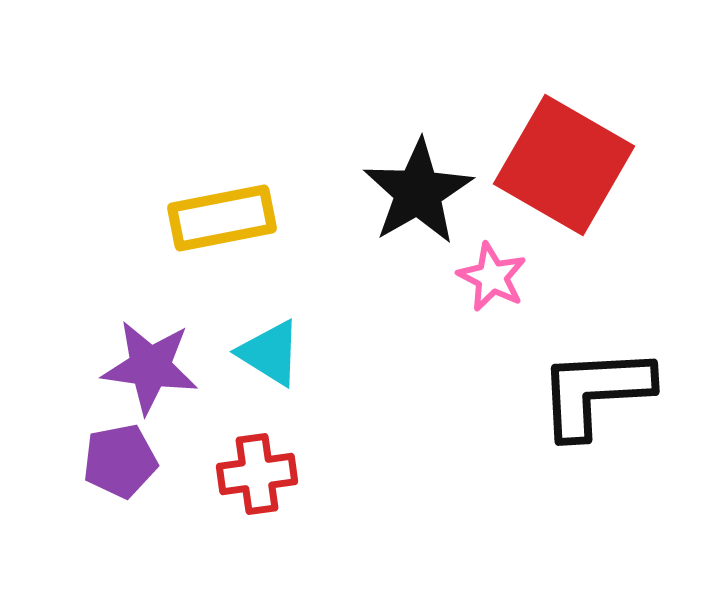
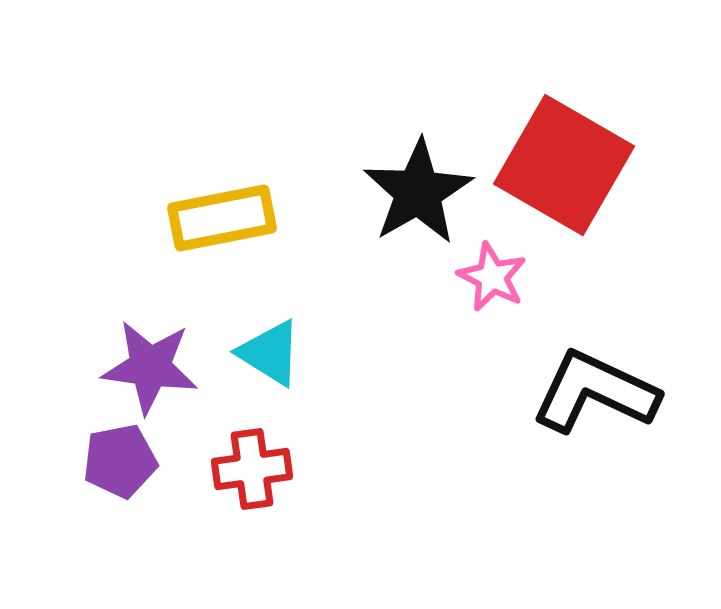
black L-shape: rotated 28 degrees clockwise
red cross: moved 5 px left, 5 px up
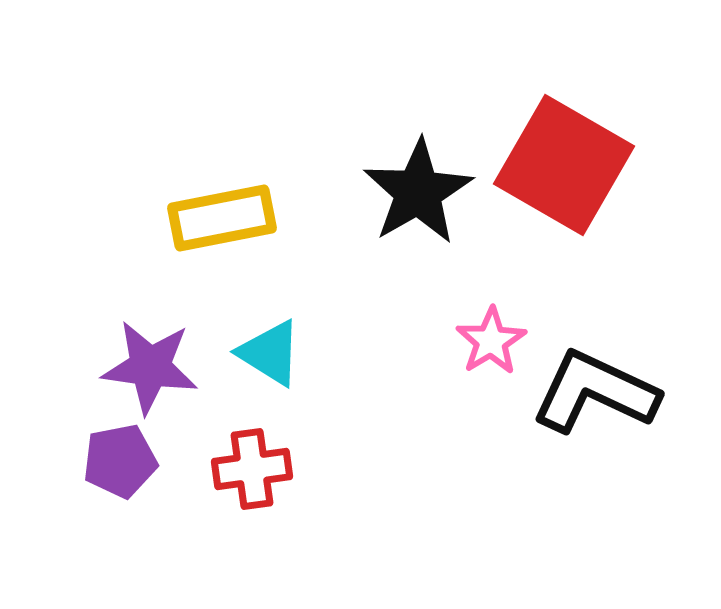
pink star: moved 1 px left, 64 px down; rotated 14 degrees clockwise
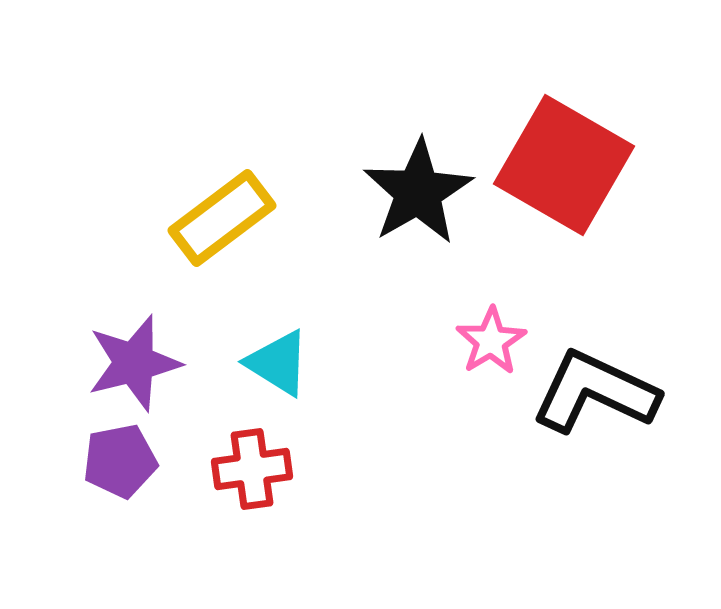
yellow rectangle: rotated 26 degrees counterclockwise
cyan triangle: moved 8 px right, 10 px down
purple star: moved 16 px left, 4 px up; rotated 22 degrees counterclockwise
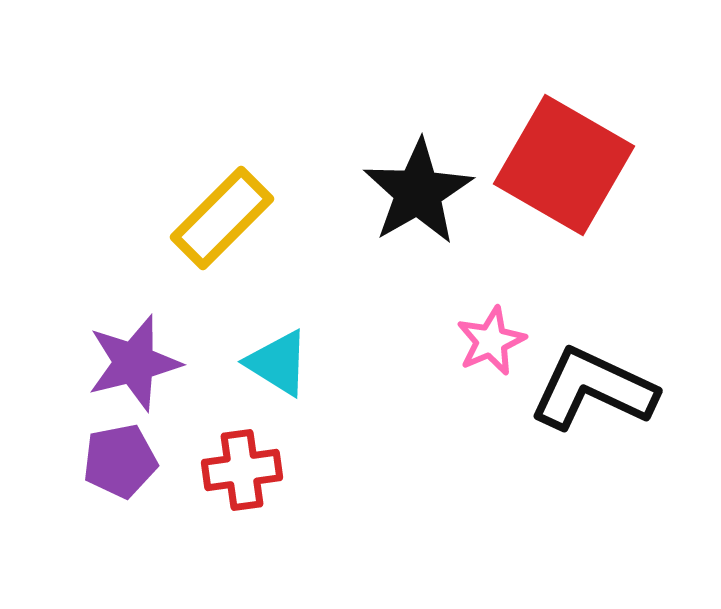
yellow rectangle: rotated 8 degrees counterclockwise
pink star: rotated 8 degrees clockwise
black L-shape: moved 2 px left, 3 px up
red cross: moved 10 px left, 1 px down
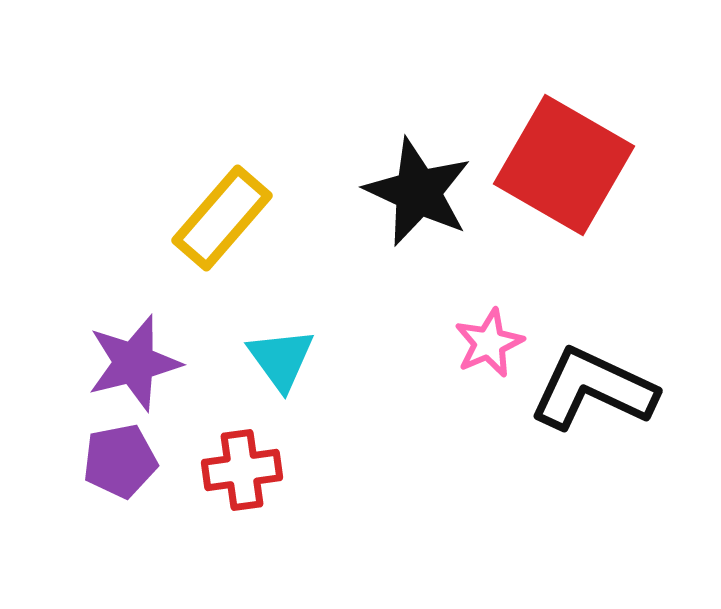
black star: rotated 17 degrees counterclockwise
yellow rectangle: rotated 4 degrees counterclockwise
pink star: moved 2 px left, 2 px down
cyan triangle: moved 3 px right, 4 px up; rotated 22 degrees clockwise
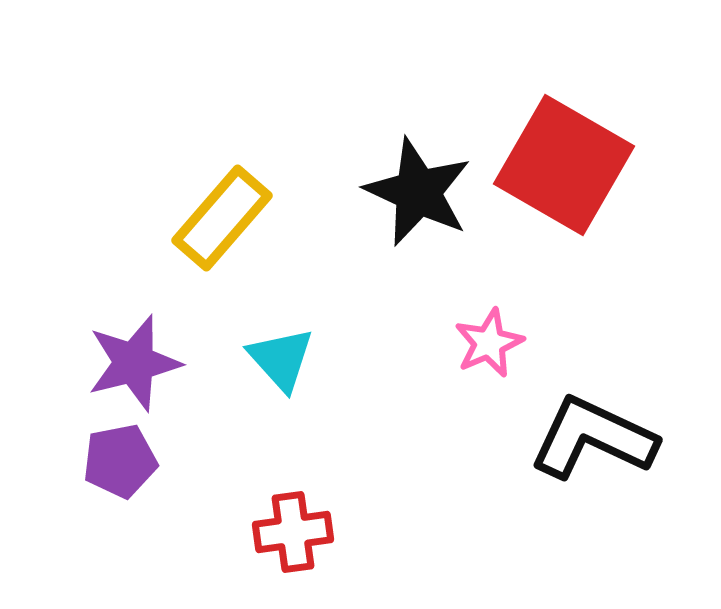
cyan triangle: rotated 6 degrees counterclockwise
black L-shape: moved 49 px down
red cross: moved 51 px right, 62 px down
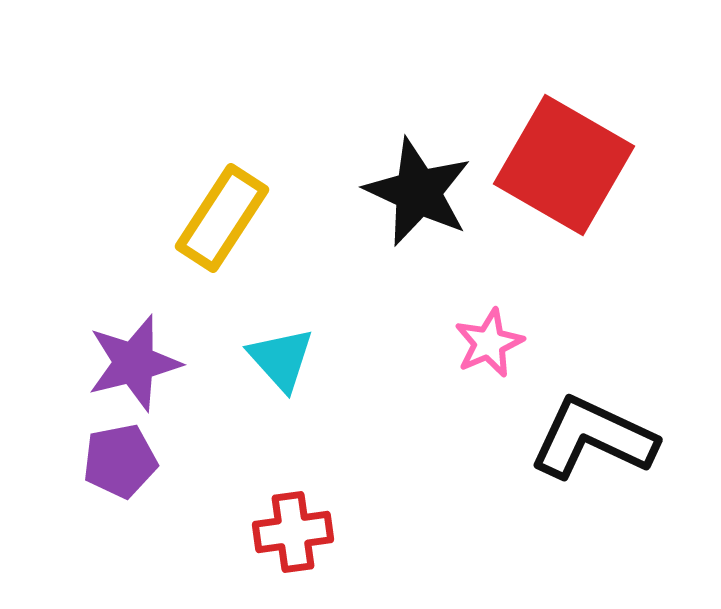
yellow rectangle: rotated 8 degrees counterclockwise
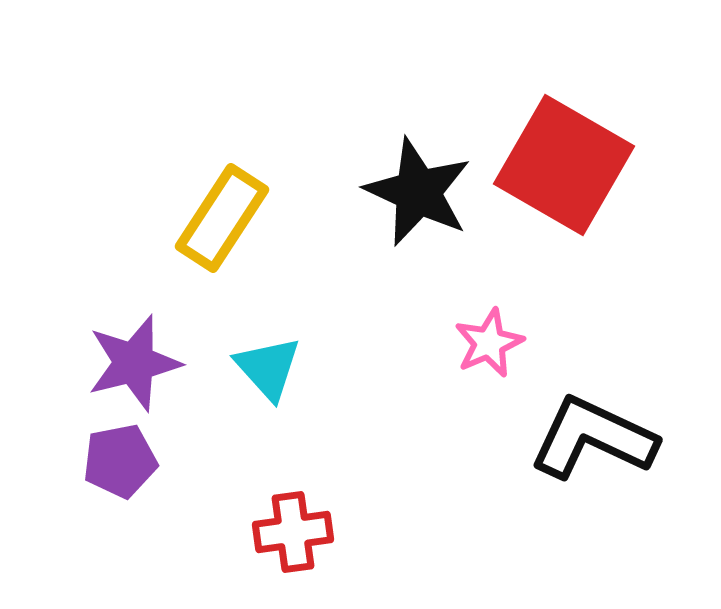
cyan triangle: moved 13 px left, 9 px down
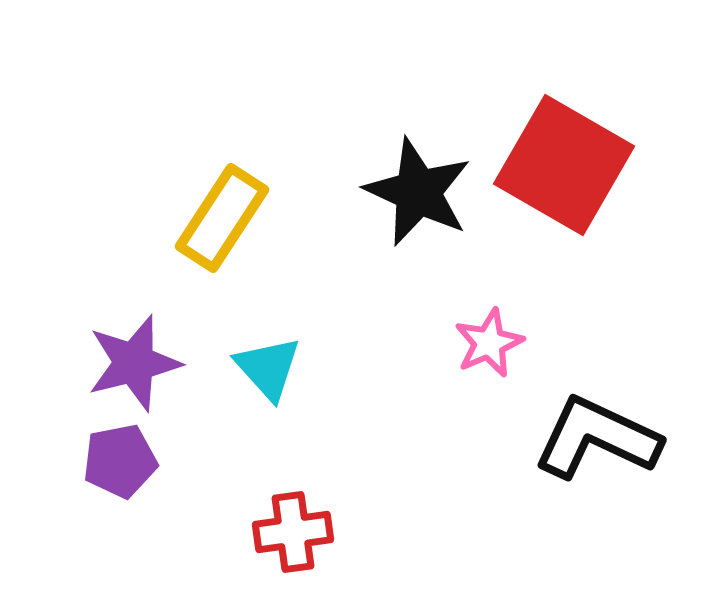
black L-shape: moved 4 px right
